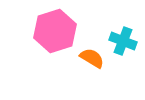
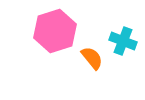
orange semicircle: rotated 20 degrees clockwise
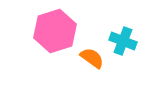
orange semicircle: rotated 15 degrees counterclockwise
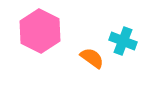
pink hexagon: moved 15 px left; rotated 15 degrees counterclockwise
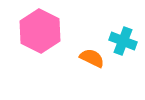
orange semicircle: rotated 10 degrees counterclockwise
